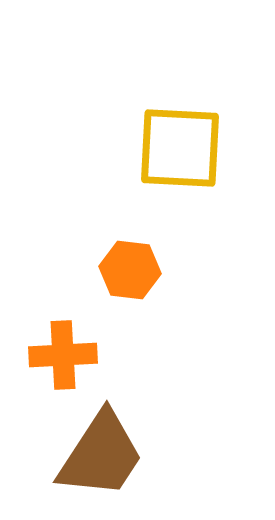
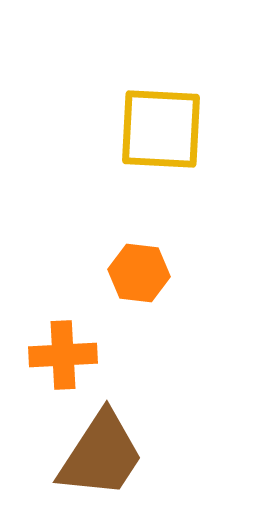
yellow square: moved 19 px left, 19 px up
orange hexagon: moved 9 px right, 3 px down
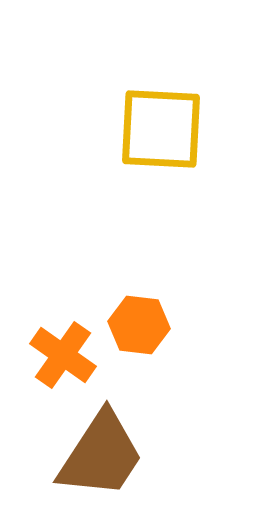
orange hexagon: moved 52 px down
orange cross: rotated 38 degrees clockwise
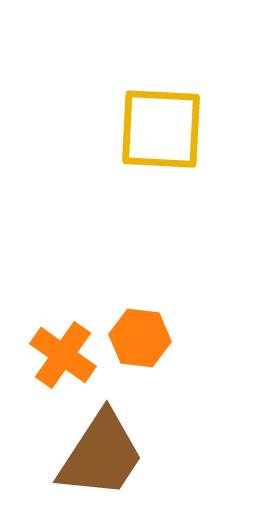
orange hexagon: moved 1 px right, 13 px down
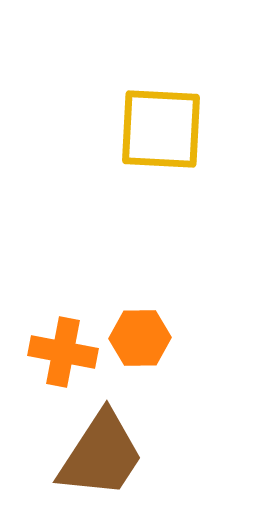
orange hexagon: rotated 8 degrees counterclockwise
orange cross: moved 3 px up; rotated 24 degrees counterclockwise
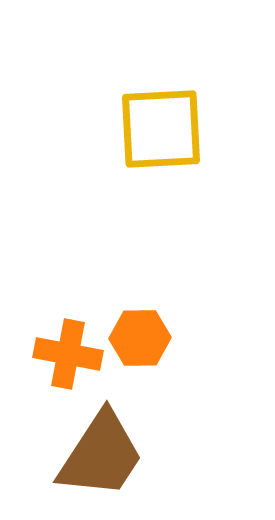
yellow square: rotated 6 degrees counterclockwise
orange cross: moved 5 px right, 2 px down
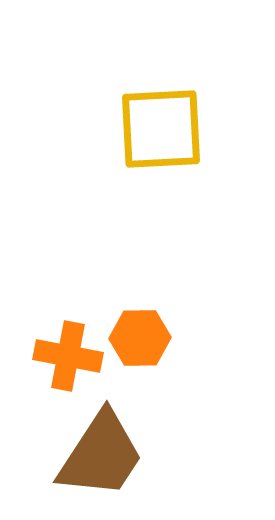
orange cross: moved 2 px down
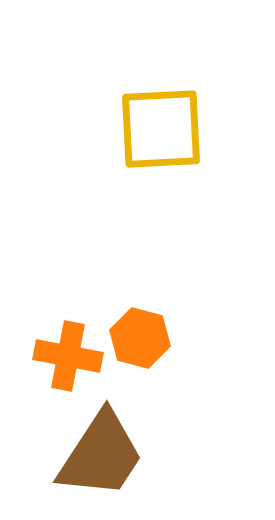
orange hexagon: rotated 16 degrees clockwise
